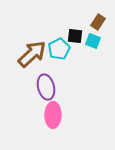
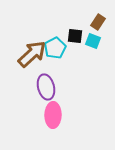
cyan pentagon: moved 4 px left, 1 px up
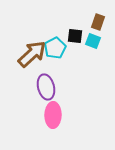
brown rectangle: rotated 14 degrees counterclockwise
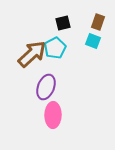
black square: moved 12 px left, 13 px up; rotated 21 degrees counterclockwise
purple ellipse: rotated 35 degrees clockwise
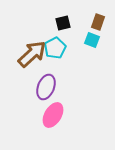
cyan square: moved 1 px left, 1 px up
pink ellipse: rotated 30 degrees clockwise
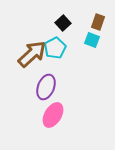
black square: rotated 28 degrees counterclockwise
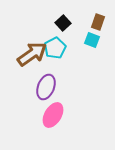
brown arrow: rotated 8 degrees clockwise
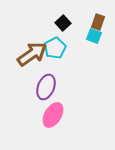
cyan square: moved 2 px right, 4 px up
